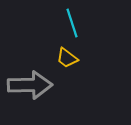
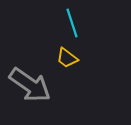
gray arrow: rotated 36 degrees clockwise
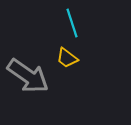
gray arrow: moved 2 px left, 9 px up
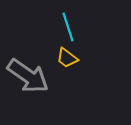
cyan line: moved 4 px left, 4 px down
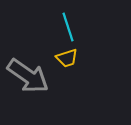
yellow trapezoid: rotated 55 degrees counterclockwise
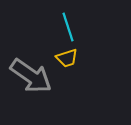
gray arrow: moved 3 px right
